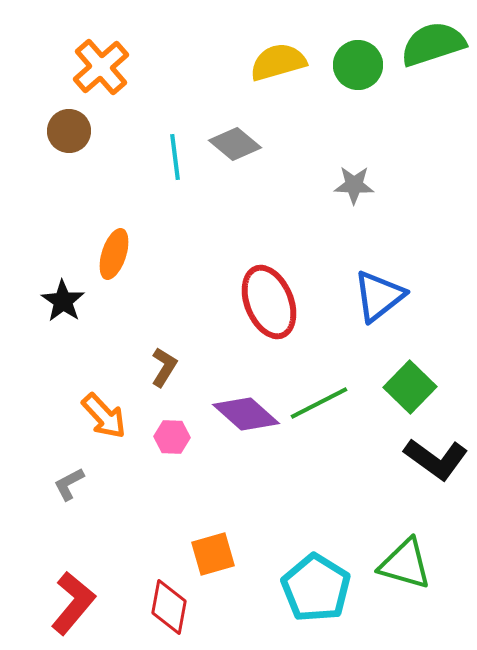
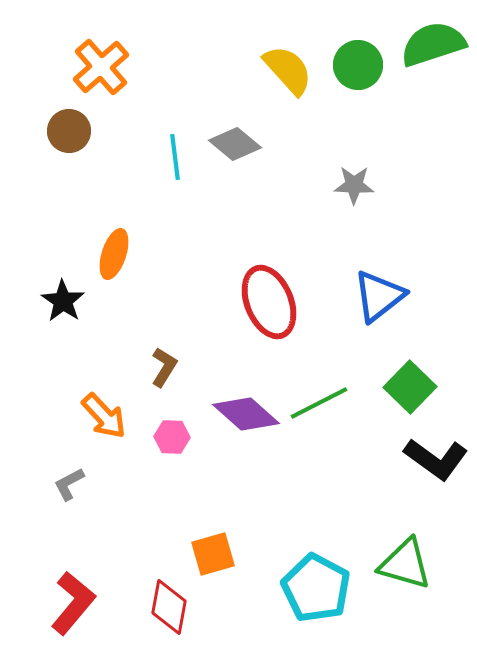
yellow semicircle: moved 10 px right, 8 px down; rotated 64 degrees clockwise
cyan pentagon: rotated 4 degrees counterclockwise
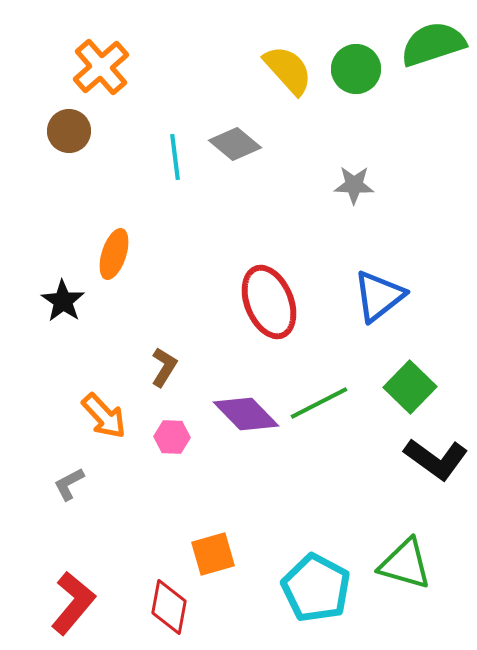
green circle: moved 2 px left, 4 px down
purple diamond: rotated 4 degrees clockwise
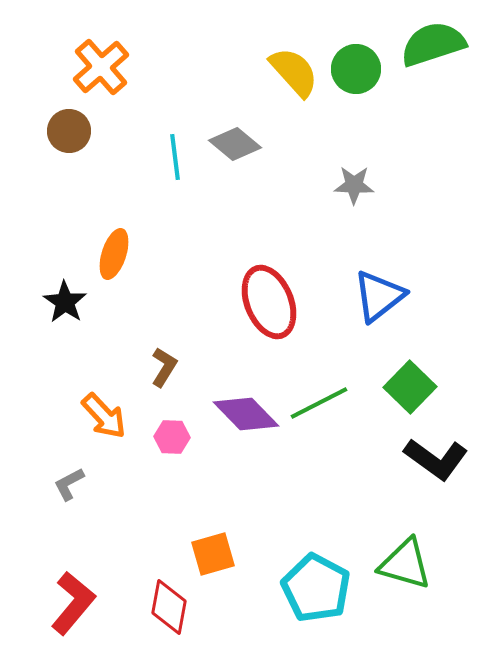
yellow semicircle: moved 6 px right, 2 px down
black star: moved 2 px right, 1 px down
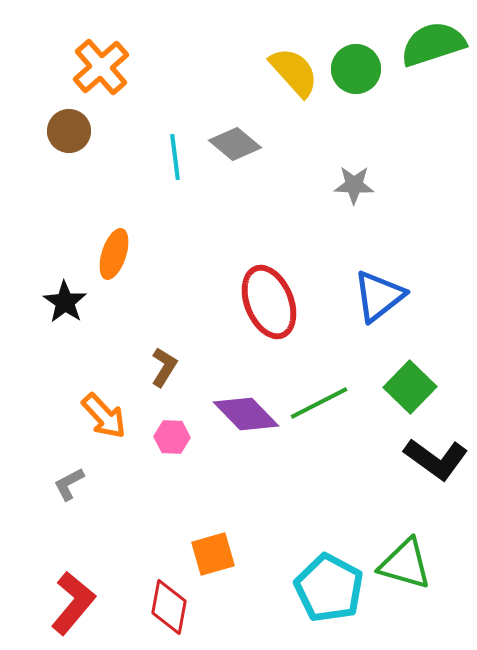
cyan pentagon: moved 13 px right
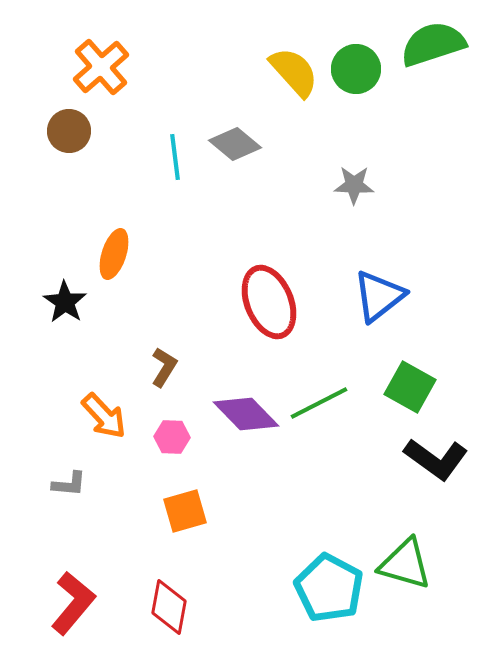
green square: rotated 15 degrees counterclockwise
gray L-shape: rotated 147 degrees counterclockwise
orange square: moved 28 px left, 43 px up
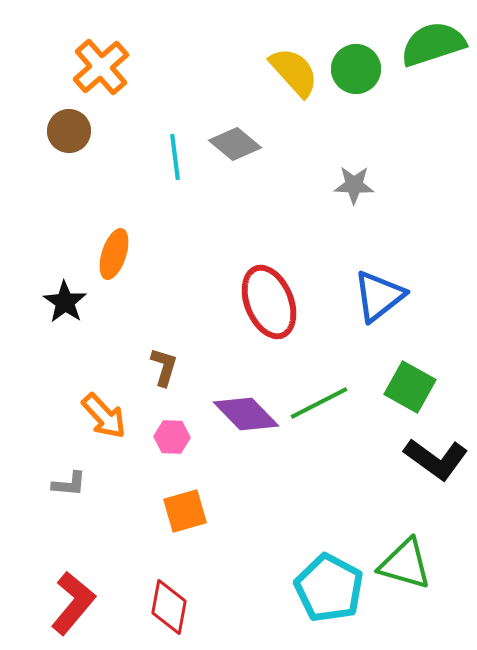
brown L-shape: rotated 15 degrees counterclockwise
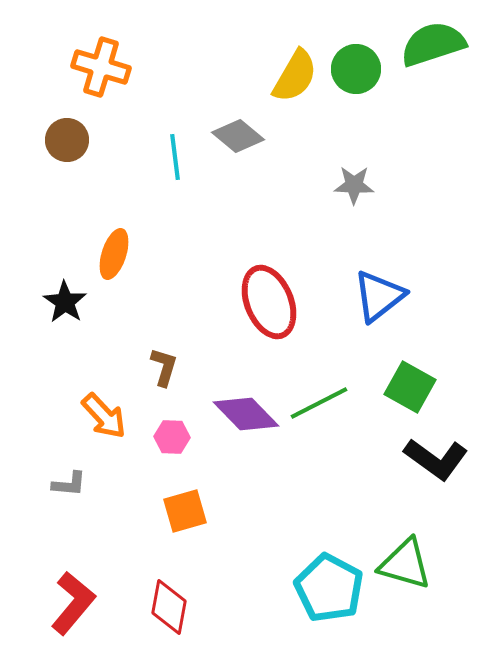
orange cross: rotated 32 degrees counterclockwise
yellow semicircle: moved 1 px right, 4 px down; rotated 72 degrees clockwise
brown circle: moved 2 px left, 9 px down
gray diamond: moved 3 px right, 8 px up
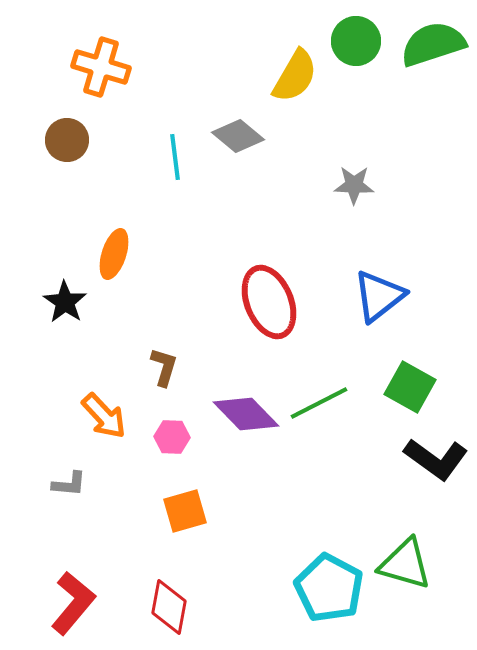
green circle: moved 28 px up
